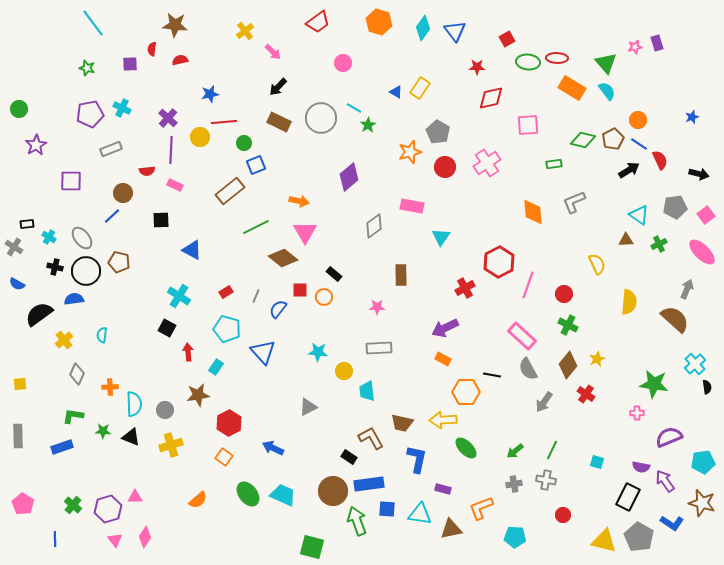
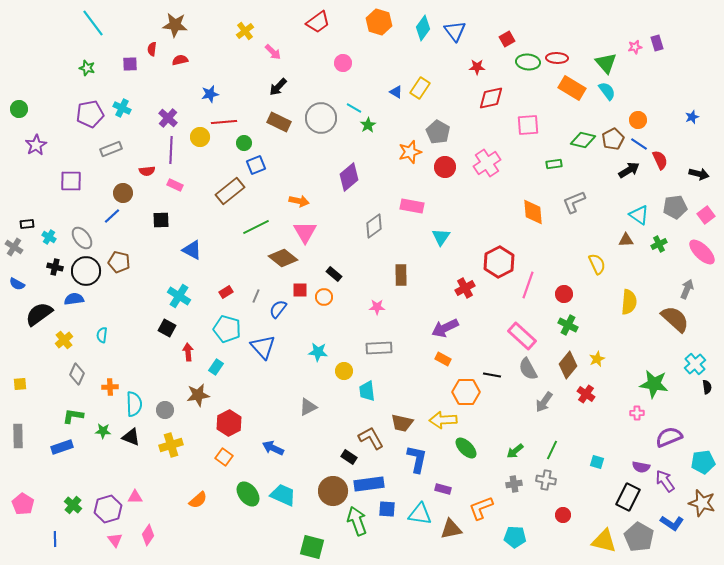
blue triangle at (263, 352): moved 5 px up
pink diamond at (145, 537): moved 3 px right, 2 px up
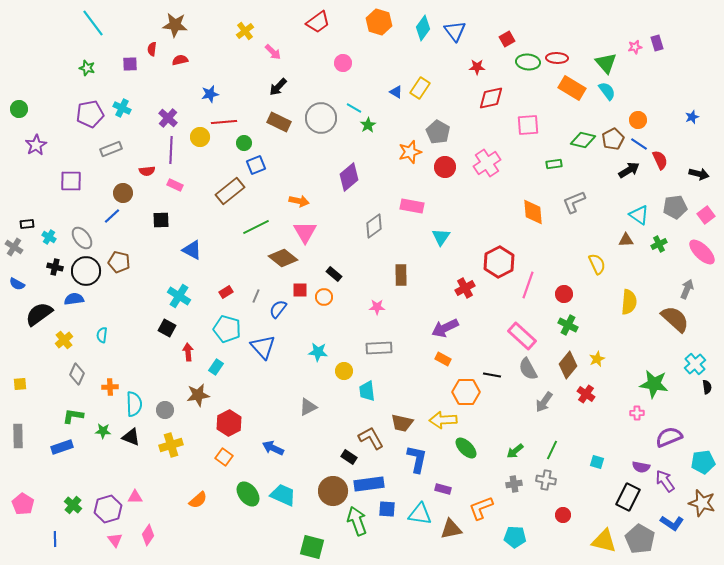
gray pentagon at (639, 537): moved 1 px right, 2 px down
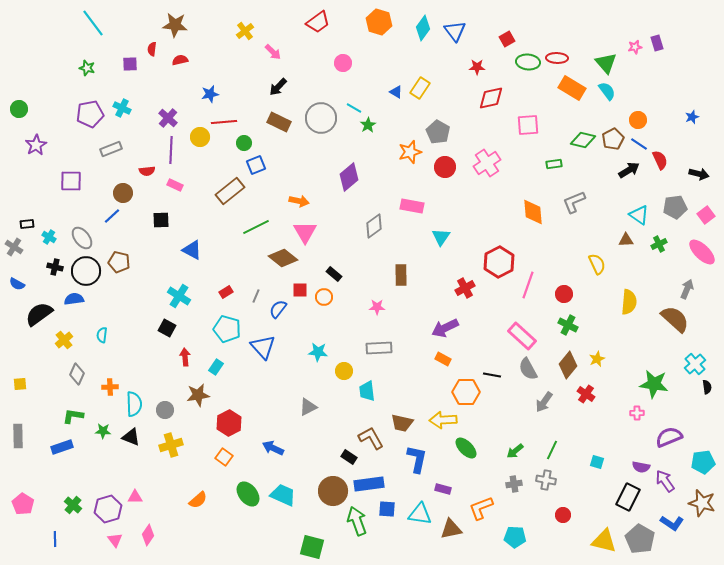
red arrow at (188, 352): moved 3 px left, 5 px down
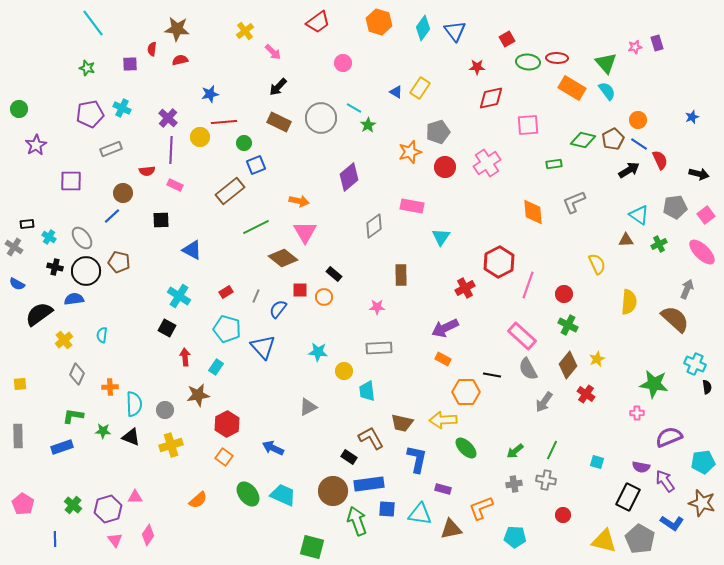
brown star at (175, 25): moved 2 px right, 4 px down
gray pentagon at (438, 132): rotated 25 degrees clockwise
cyan cross at (695, 364): rotated 25 degrees counterclockwise
red hexagon at (229, 423): moved 2 px left, 1 px down
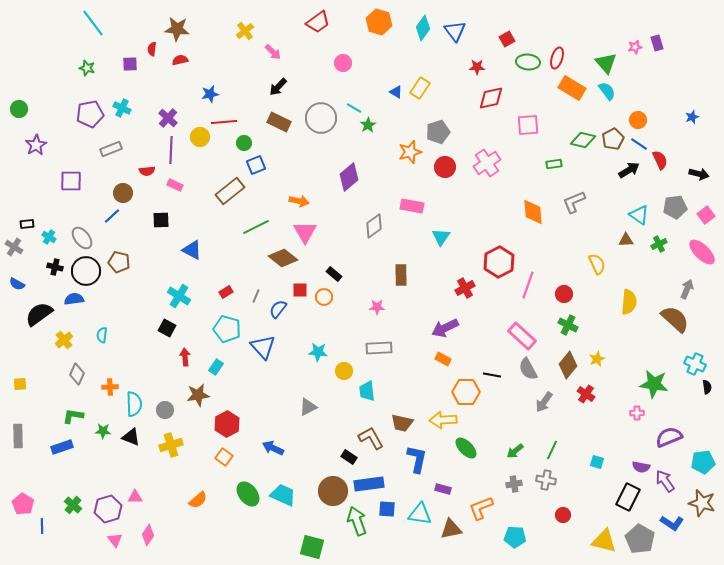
red ellipse at (557, 58): rotated 75 degrees counterclockwise
blue line at (55, 539): moved 13 px left, 13 px up
